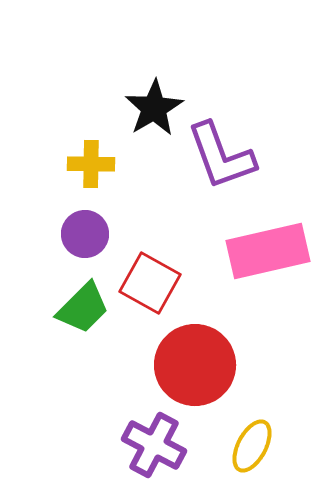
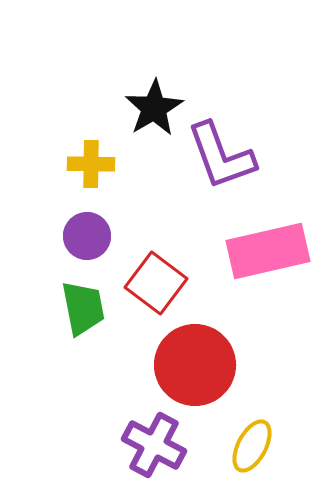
purple circle: moved 2 px right, 2 px down
red square: moved 6 px right; rotated 8 degrees clockwise
green trapezoid: rotated 56 degrees counterclockwise
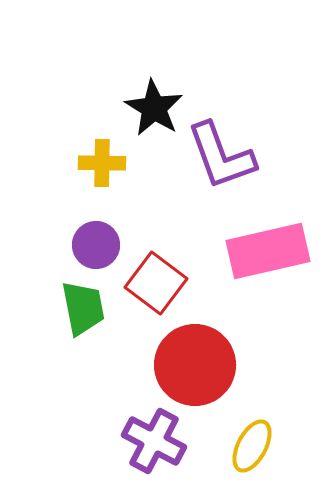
black star: rotated 10 degrees counterclockwise
yellow cross: moved 11 px right, 1 px up
purple circle: moved 9 px right, 9 px down
purple cross: moved 4 px up
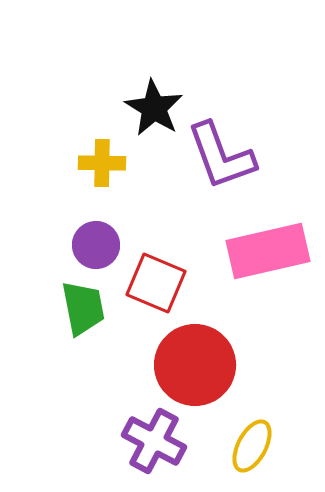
red square: rotated 14 degrees counterclockwise
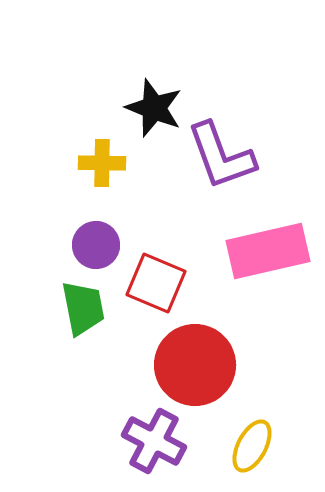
black star: rotated 10 degrees counterclockwise
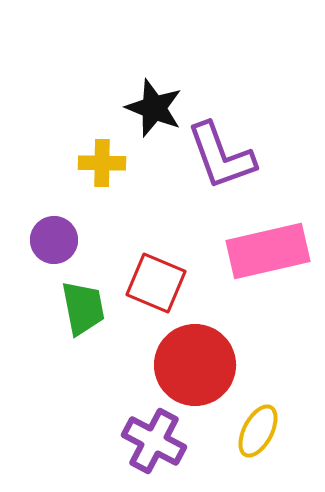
purple circle: moved 42 px left, 5 px up
yellow ellipse: moved 6 px right, 15 px up
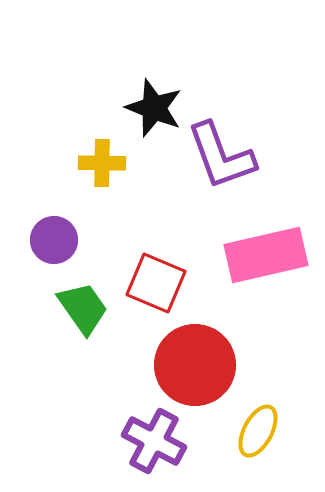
pink rectangle: moved 2 px left, 4 px down
green trapezoid: rotated 24 degrees counterclockwise
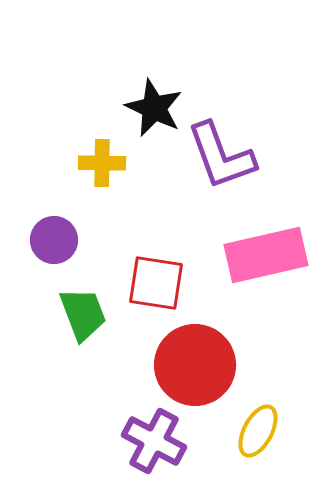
black star: rotated 4 degrees clockwise
red square: rotated 14 degrees counterclockwise
green trapezoid: moved 6 px down; rotated 14 degrees clockwise
